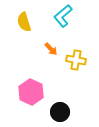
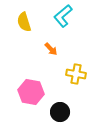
yellow cross: moved 14 px down
pink hexagon: rotated 15 degrees counterclockwise
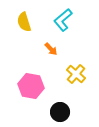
cyan L-shape: moved 4 px down
yellow cross: rotated 30 degrees clockwise
pink hexagon: moved 6 px up
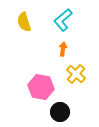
orange arrow: moved 12 px right; rotated 128 degrees counterclockwise
pink hexagon: moved 10 px right, 1 px down
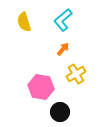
orange arrow: rotated 32 degrees clockwise
yellow cross: rotated 18 degrees clockwise
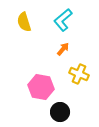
yellow cross: moved 3 px right; rotated 36 degrees counterclockwise
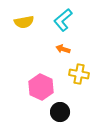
yellow semicircle: rotated 84 degrees counterclockwise
orange arrow: rotated 112 degrees counterclockwise
yellow cross: rotated 12 degrees counterclockwise
pink hexagon: rotated 15 degrees clockwise
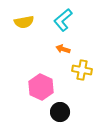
yellow cross: moved 3 px right, 4 px up
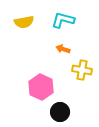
cyan L-shape: rotated 55 degrees clockwise
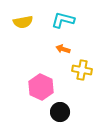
yellow semicircle: moved 1 px left
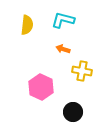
yellow semicircle: moved 4 px right, 3 px down; rotated 72 degrees counterclockwise
yellow cross: moved 1 px down
black circle: moved 13 px right
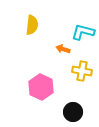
cyan L-shape: moved 20 px right, 12 px down
yellow semicircle: moved 5 px right
